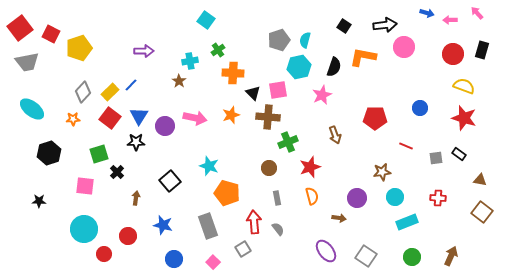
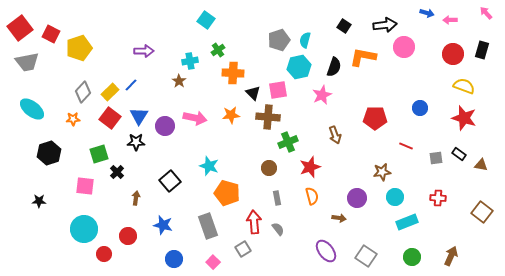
pink arrow at (477, 13): moved 9 px right
orange star at (231, 115): rotated 12 degrees clockwise
brown triangle at (480, 180): moved 1 px right, 15 px up
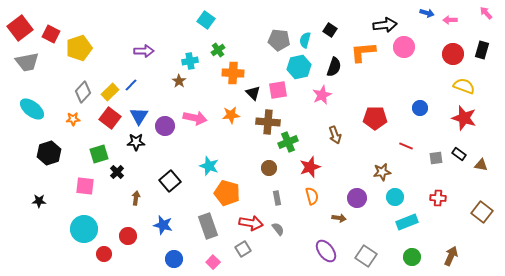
black square at (344, 26): moved 14 px left, 4 px down
gray pentagon at (279, 40): rotated 25 degrees clockwise
orange L-shape at (363, 57): moved 5 px up; rotated 16 degrees counterclockwise
brown cross at (268, 117): moved 5 px down
red arrow at (254, 222): moved 3 px left, 1 px down; rotated 105 degrees clockwise
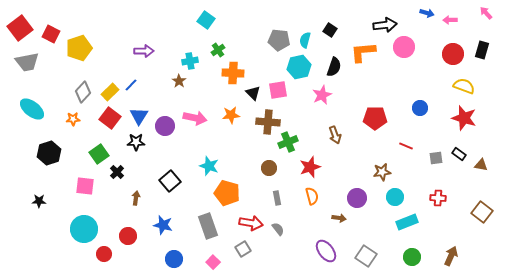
green square at (99, 154): rotated 18 degrees counterclockwise
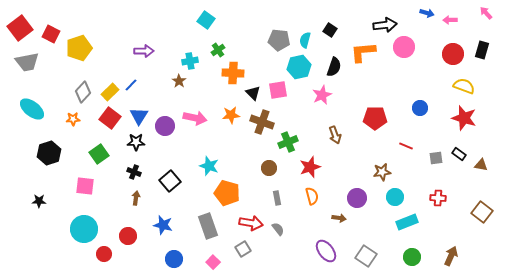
brown cross at (268, 122): moved 6 px left; rotated 15 degrees clockwise
black cross at (117, 172): moved 17 px right; rotated 24 degrees counterclockwise
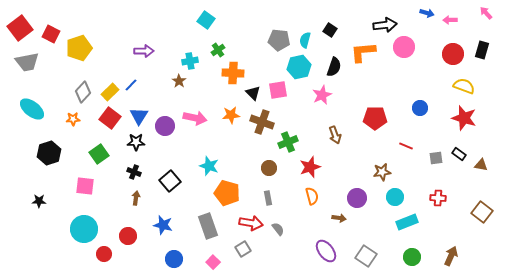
gray rectangle at (277, 198): moved 9 px left
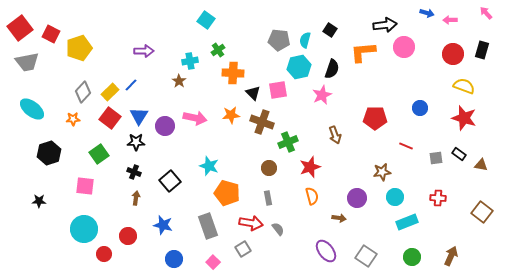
black semicircle at (334, 67): moved 2 px left, 2 px down
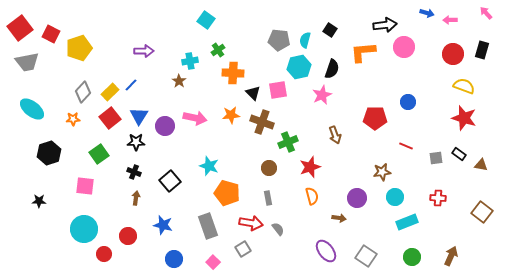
blue circle at (420, 108): moved 12 px left, 6 px up
red square at (110, 118): rotated 15 degrees clockwise
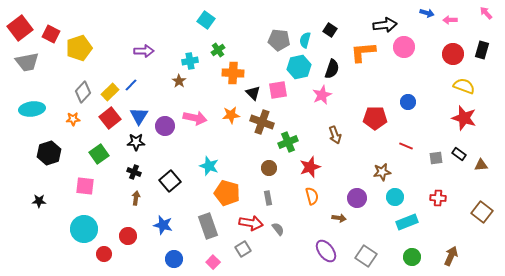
cyan ellipse at (32, 109): rotated 45 degrees counterclockwise
brown triangle at (481, 165): rotated 16 degrees counterclockwise
